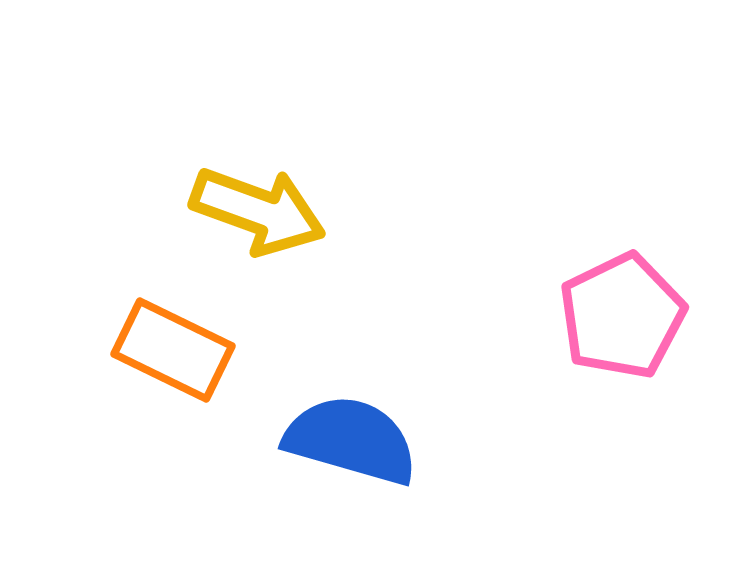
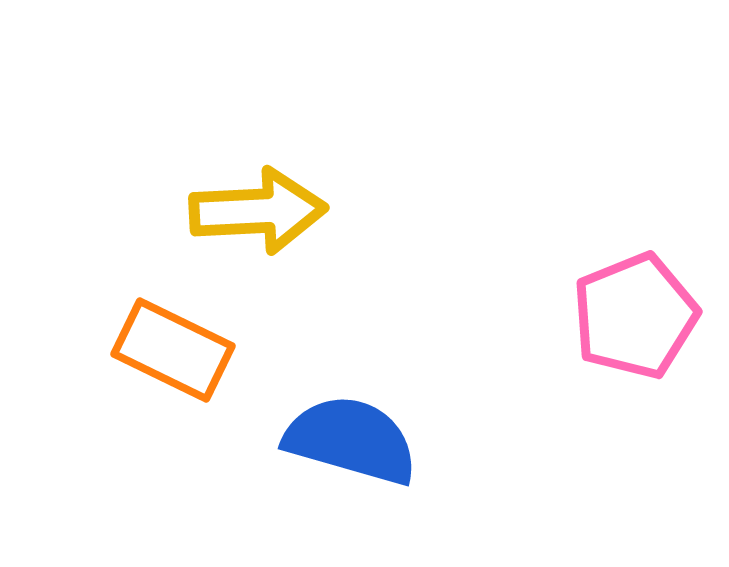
yellow arrow: rotated 23 degrees counterclockwise
pink pentagon: moved 13 px right; rotated 4 degrees clockwise
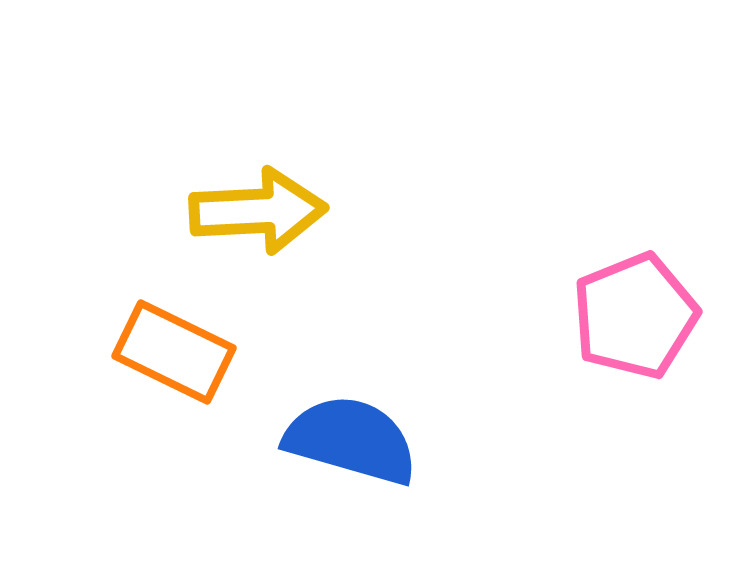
orange rectangle: moved 1 px right, 2 px down
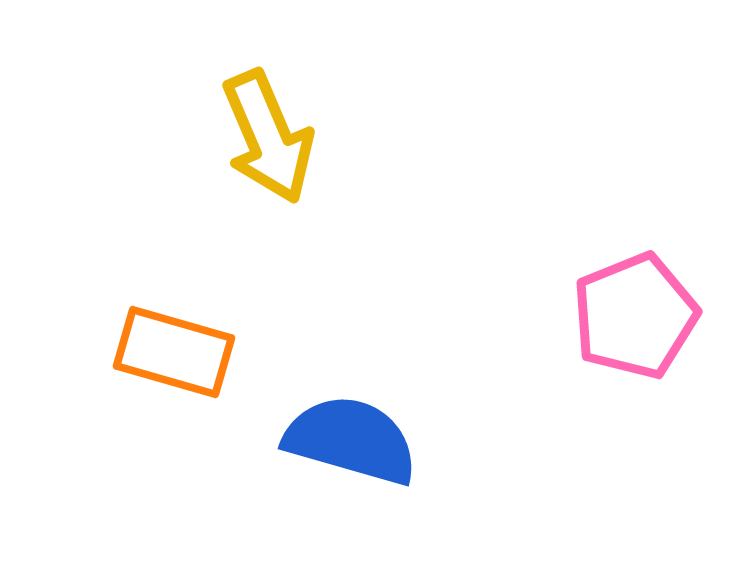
yellow arrow: moved 10 px right, 74 px up; rotated 70 degrees clockwise
orange rectangle: rotated 10 degrees counterclockwise
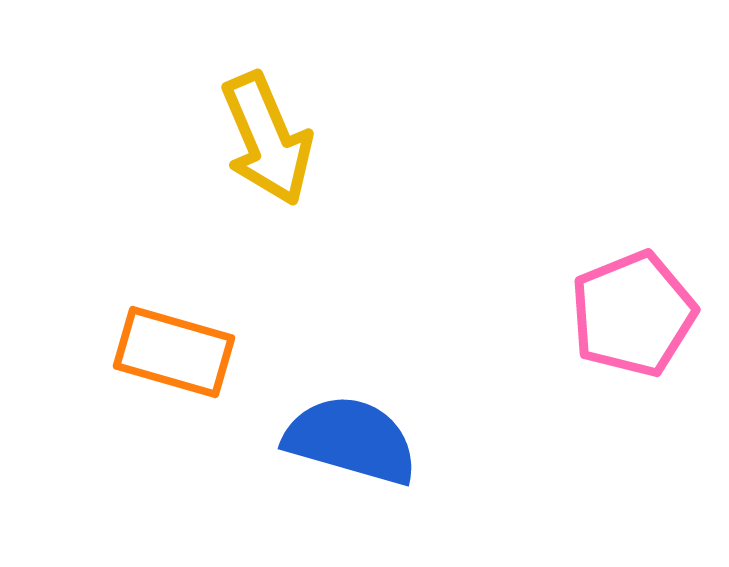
yellow arrow: moved 1 px left, 2 px down
pink pentagon: moved 2 px left, 2 px up
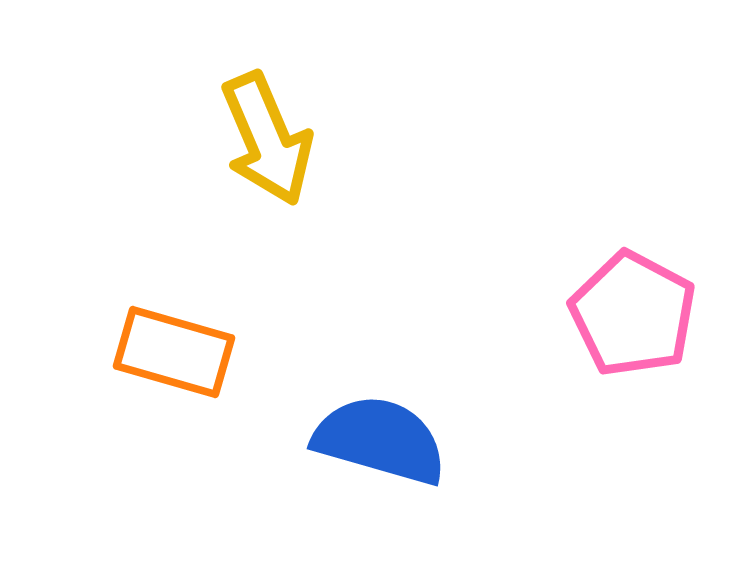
pink pentagon: rotated 22 degrees counterclockwise
blue semicircle: moved 29 px right
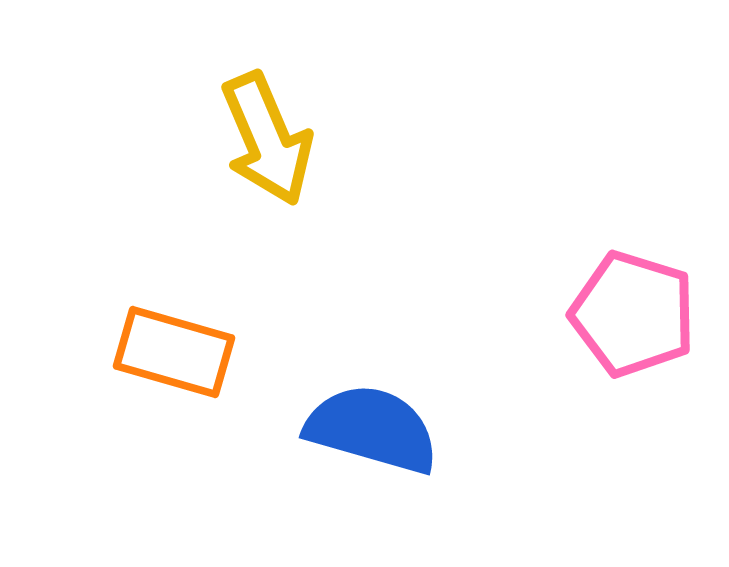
pink pentagon: rotated 11 degrees counterclockwise
blue semicircle: moved 8 px left, 11 px up
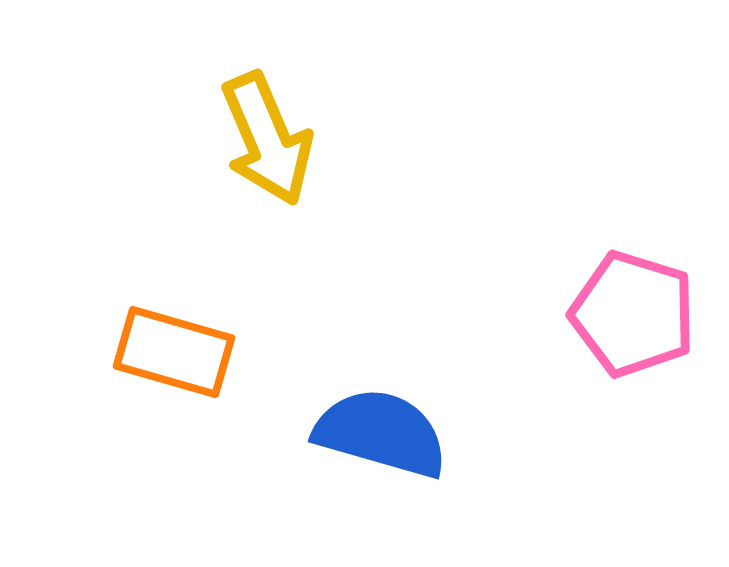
blue semicircle: moved 9 px right, 4 px down
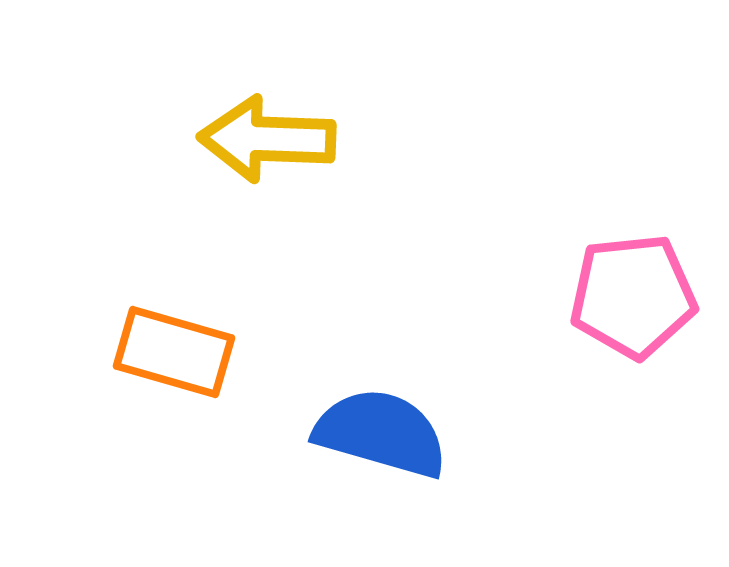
yellow arrow: rotated 115 degrees clockwise
pink pentagon: moved 18 px up; rotated 23 degrees counterclockwise
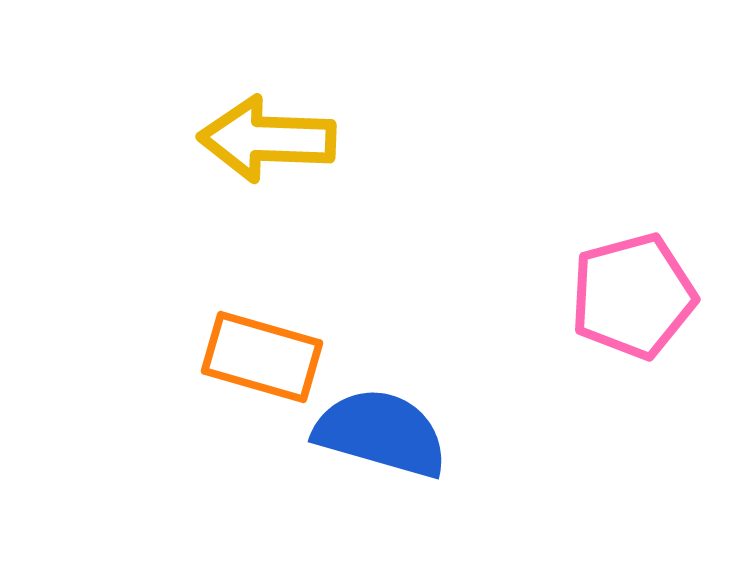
pink pentagon: rotated 9 degrees counterclockwise
orange rectangle: moved 88 px right, 5 px down
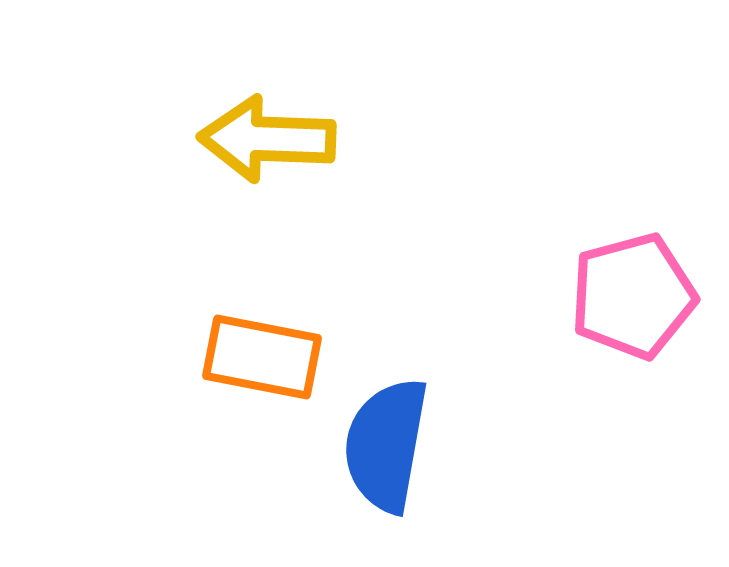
orange rectangle: rotated 5 degrees counterclockwise
blue semicircle: moved 5 px right, 12 px down; rotated 96 degrees counterclockwise
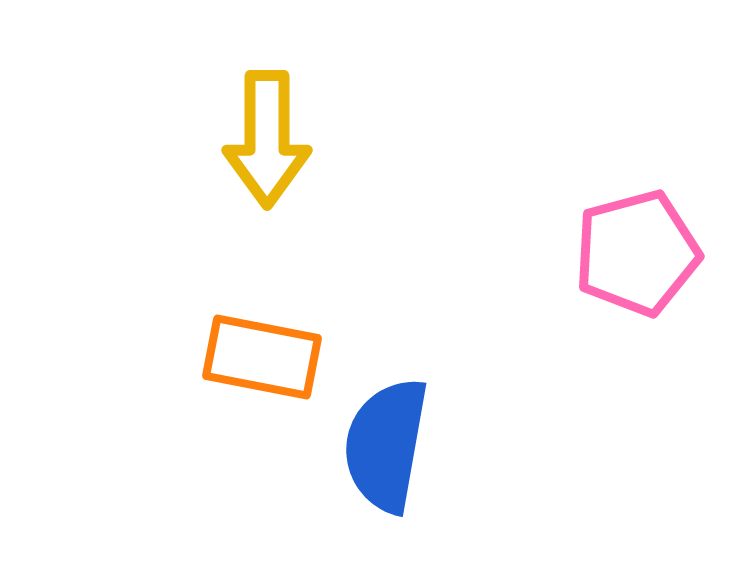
yellow arrow: rotated 92 degrees counterclockwise
pink pentagon: moved 4 px right, 43 px up
